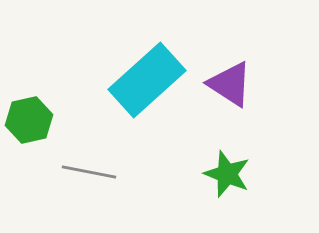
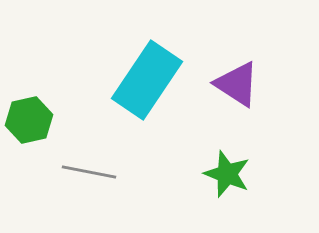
cyan rectangle: rotated 14 degrees counterclockwise
purple triangle: moved 7 px right
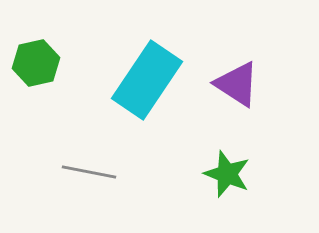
green hexagon: moved 7 px right, 57 px up
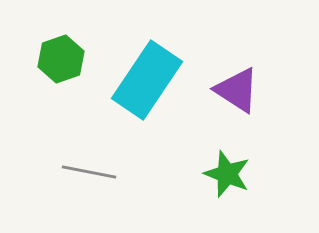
green hexagon: moved 25 px right, 4 px up; rotated 6 degrees counterclockwise
purple triangle: moved 6 px down
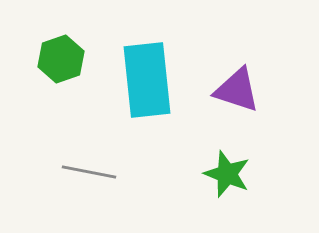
cyan rectangle: rotated 40 degrees counterclockwise
purple triangle: rotated 15 degrees counterclockwise
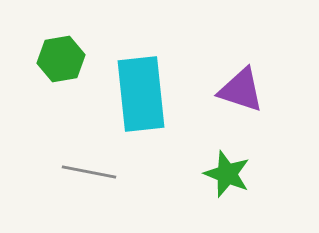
green hexagon: rotated 9 degrees clockwise
cyan rectangle: moved 6 px left, 14 px down
purple triangle: moved 4 px right
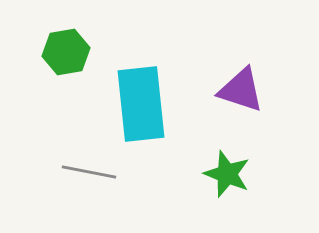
green hexagon: moved 5 px right, 7 px up
cyan rectangle: moved 10 px down
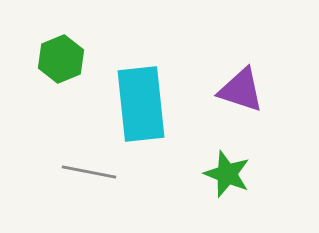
green hexagon: moved 5 px left, 7 px down; rotated 12 degrees counterclockwise
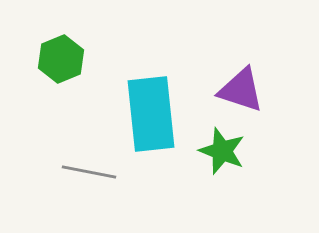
cyan rectangle: moved 10 px right, 10 px down
green star: moved 5 px left, 23 px up
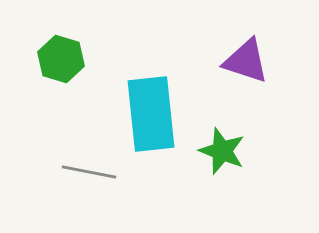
green hexagon: rotated 21 degrees counterclockwise
purple triangle: moved 5 px right, 29 px up
